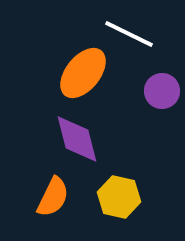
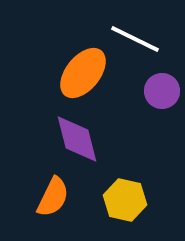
white line: moved 6 px right, 5 px down
yellow hexagon: moved 6 px right, 3 px down
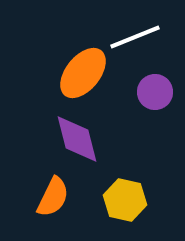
white line: moved 2 px up; rotated 48 degrees counterclockwise
purple circle: moved 7 px left, 1 px down
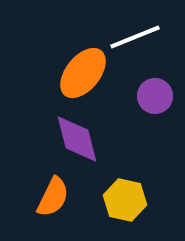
purple circle: moved 4 px down
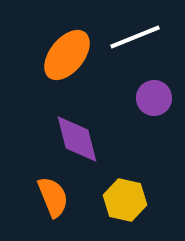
orange ellipse: moved 16 px left, 18 px up
purple circle: moved 1 px left, 2 px down
orange semicircle: rotated 48 degrees counterclockwise
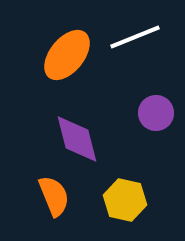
purple circle: moved 2 px right, 15 px down
orange semicircle: moved 1 px right, 1 px up
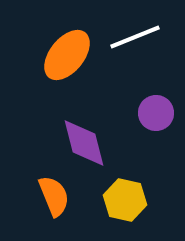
purple diamond: moved 7 px right, 4 px down
